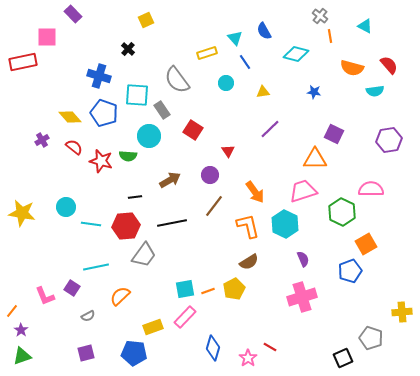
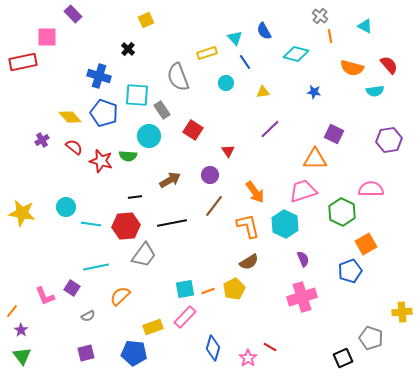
gray semicircle at (177, 80): moved 1 px right, 3 px up; rotated 16 degrees clockwise
green triangle at (22, 356): rotated 48 degrees counterclockwise
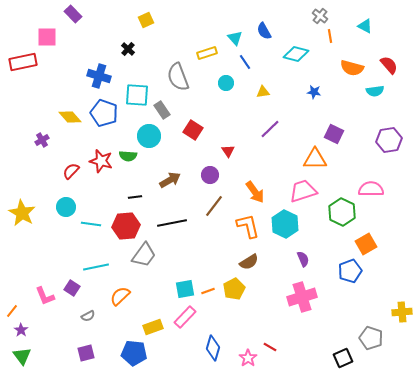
red semicircle at (74, 147): moved 3 px left, 24 px down; rotated 84 degrees counterclockwise
yellow star at (22, 213): rotated 20 degrees clockwise
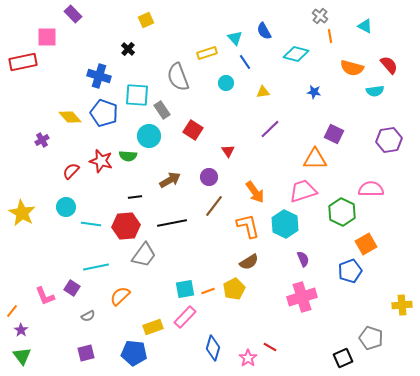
purple circle at (210, 175): moved 1 px left, 2 px down
yellow cross at (402, 312): moved 7 px up
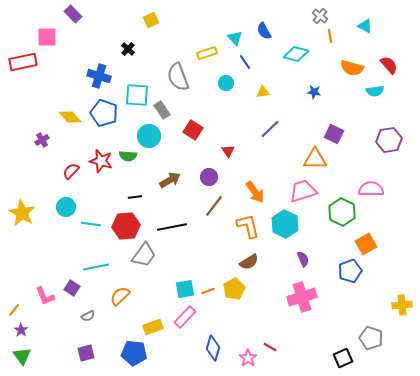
yellow square at (146, 20): moved 5 px right
black line at (172, 223): moved 4 px down
orange line at (12, 311): moved 2 px right, 1 px up
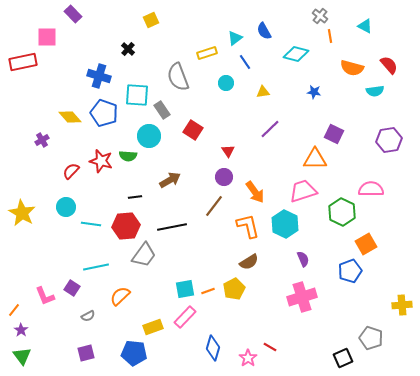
cyan triangle at (235, 38): rotated 35 degrees clockwise
purple circle at (209, 177): moved 15 px right
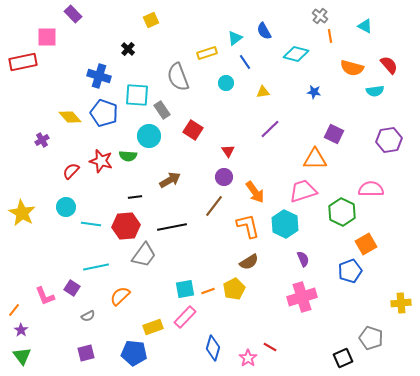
yellow cross at (402, 305): moved 1 px left, 2 px up
